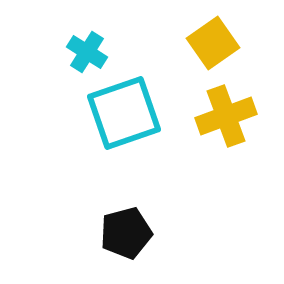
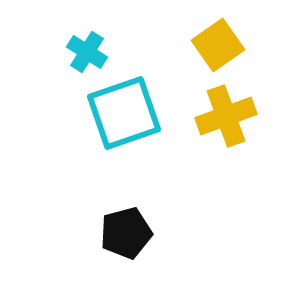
yellow square: moved 5 px right, 2 px down
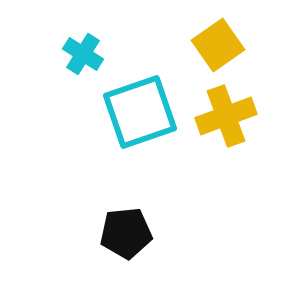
cyan cross: moved 4 px left, 2 px down
cyan square: moved 16 px right, 1 px up
black pentagon: rotated 9 degrees clockwise
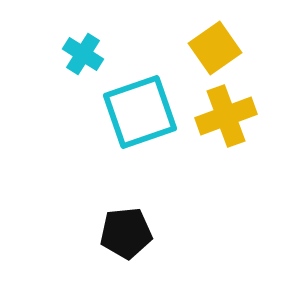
yellow square: moved 3 px left, 3 px down
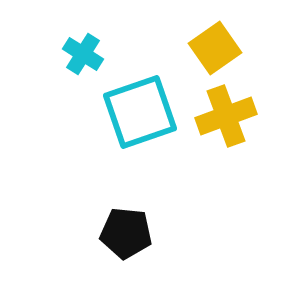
black pentagon: rotated 12 degrees clockwise
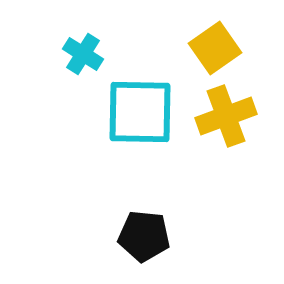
cyan square: rotated 20 degrees clockwise
black pentagon: moved 18 px right, 3 px down
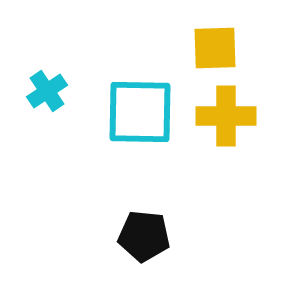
yellow square: rotated 33 degrees clockwise
cyan cross: moved 36 px left, 37 px down; rotated 24 degrees clockwise
yellow cross: rotated 20 degrees clockwise
